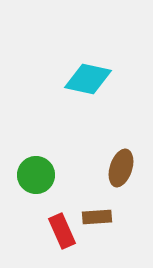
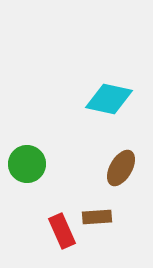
cyan diamond: moved 21 px right, 20 px down
brown ellipse: rotated 12 degrees clockwise
green circle: moved 9 px left, 11 px up
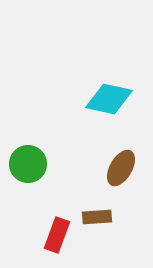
green circle: moved 1 px right
red rectangle: moved 5 px left, 4 px down; rotated 44 degrees clockwise
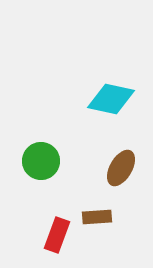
cyan diamond: moved 2 px right
green circle: moved 13 px right, 3 px up
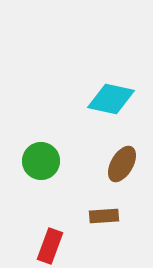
brown ellipse: moved 1 px right, 4 px up
brown rectangle: moved 7 px right, 1 px up
red rectangle: moved 7 px left, 11 px down
